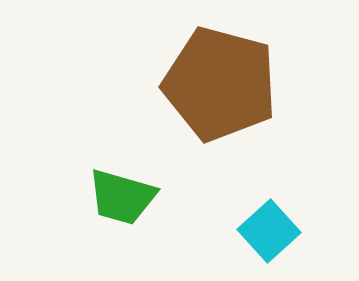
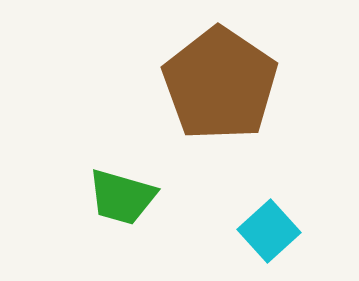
brown pentagon: rotated 19 degrees clockwise
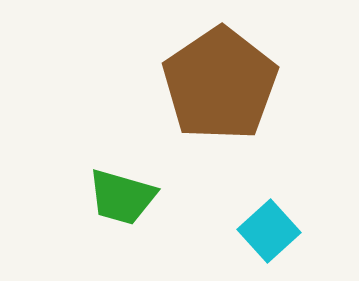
brown pentagon: rotated 4 degrees clockwise
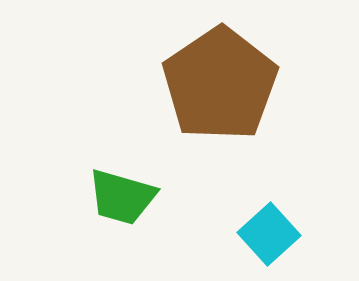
cyan square: moved 3 px down
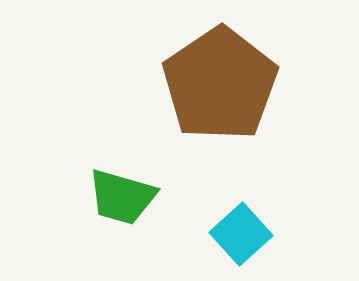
cyan square: moved 28 px left
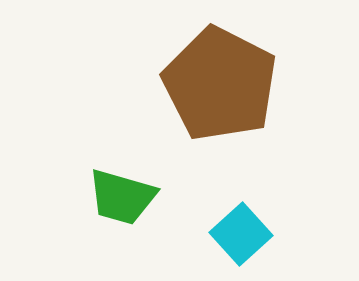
brown pentagon: rotated 11 degrees counterclockwise
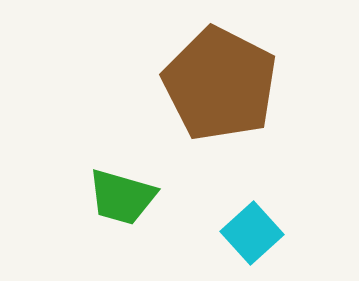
cyan square: moved 11 px right, 1 px up
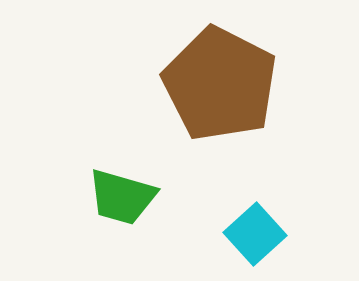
cyan square: moved 3 px right, 1 px down
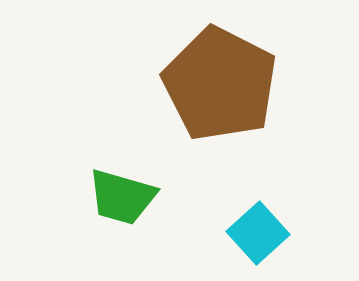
cyan square: moved 3 px right, 1 px up
